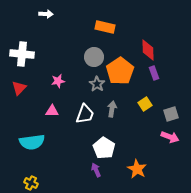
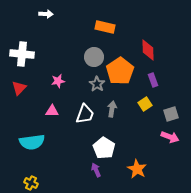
purple rectangle: moved 1 px left, 7 px down
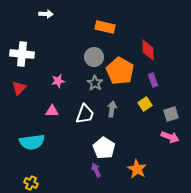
orange pentagon: rotated 8 degrees counterclockwise
gray star: moved 2 px left, 1 px up
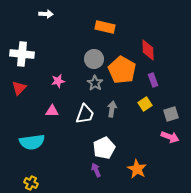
gray circle: moved 2 px down
orange pentagon: moved 2 px right, 1 px up
white pentagon: rotated 15 degrees clockwise
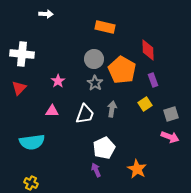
pink star: rotated 24 degrees counterclockwise
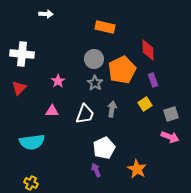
orange pentagon: rotated 16 degrees clockwise
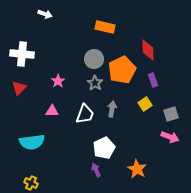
white arrow: moved 1 px left; rotated 16 degrees clockwise
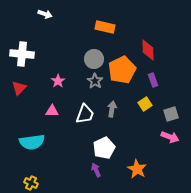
gray star: moved 2 px up
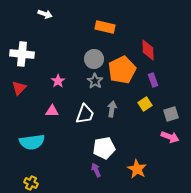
white pentagon: rotated 15 degrees clockwise
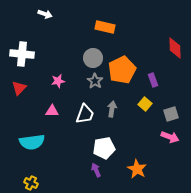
red diamond: moved 27 px right, 2 px up
gray circle: moved 1 px left, 1 px up
pink star: rotated 24 degrees clockwise
yellow square: rotated 16 degrees counterclockwise
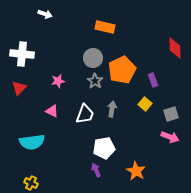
pink triangle: rotated 24 degrees clockwise
orange star: moved 1 px left, 2 px down
